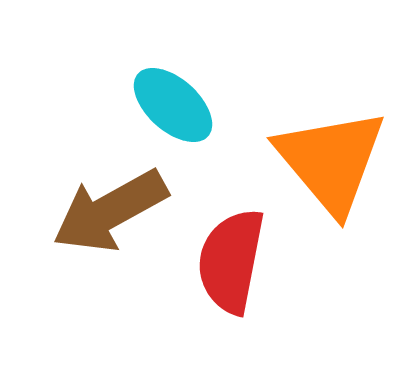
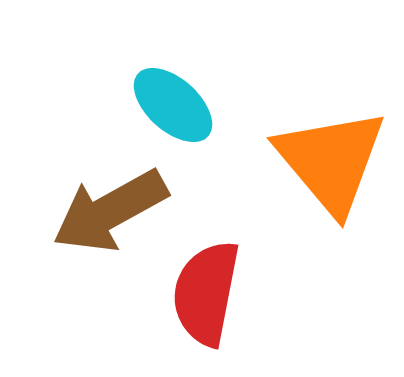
red semicircle: moved 25 px left, 32 px down
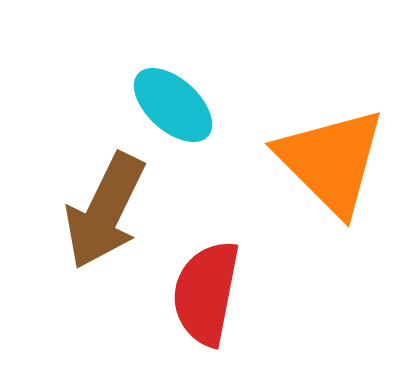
orange triangle: rotated 5 degrees counterclockwise
brown arrow: moved 5 px left; rotated 35 degrees counterclockwise
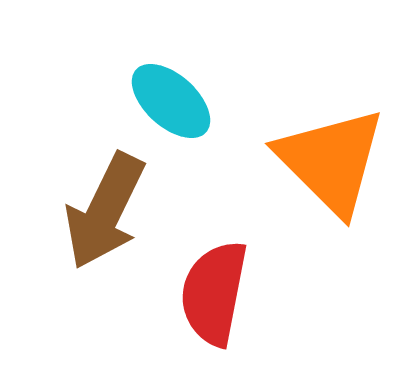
cyan ellipse: moved 2 px left, 4 px up
red semicircle: moved 8 px right
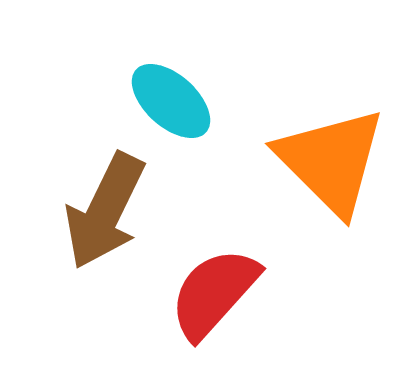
red semicircle: rotated 31 degrees clockwise
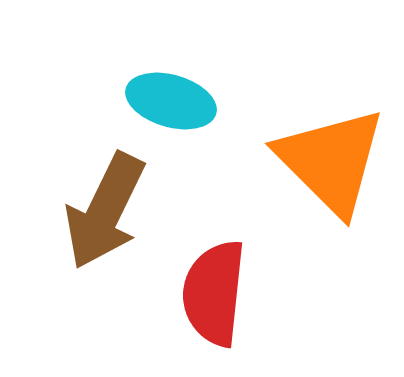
cyan ellipse: rotated 26 degrees counterclockwise
red semicircle: rotated 36 degrees counterclockwise
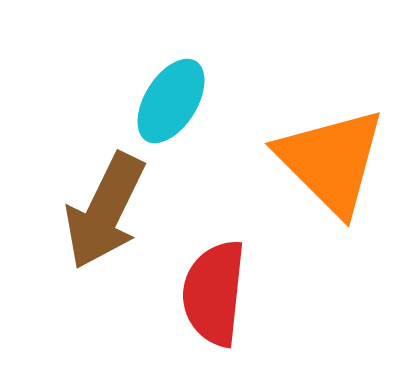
cyan ellipse: rotated 74 degrees counterclockwise
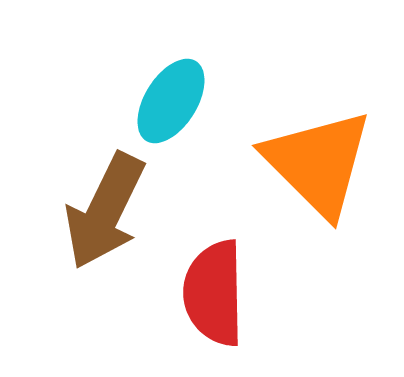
orange triangle: moved 13 px left, 2 px down
red semicircle: rotated 7 degrees counterclockwise
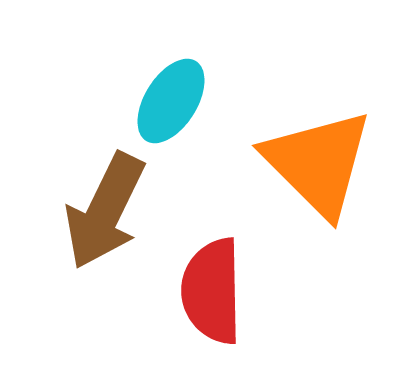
red semicircle: moved 2 px left, 2 px up
